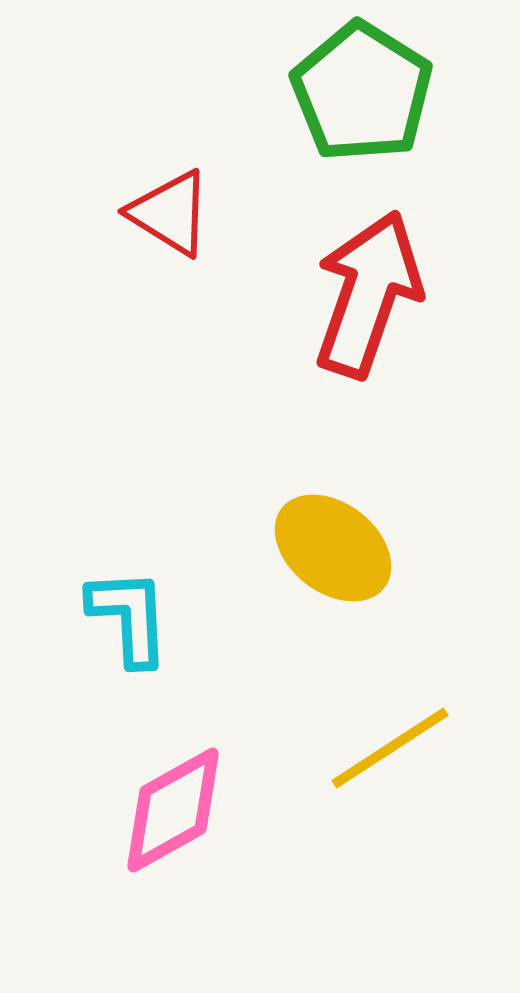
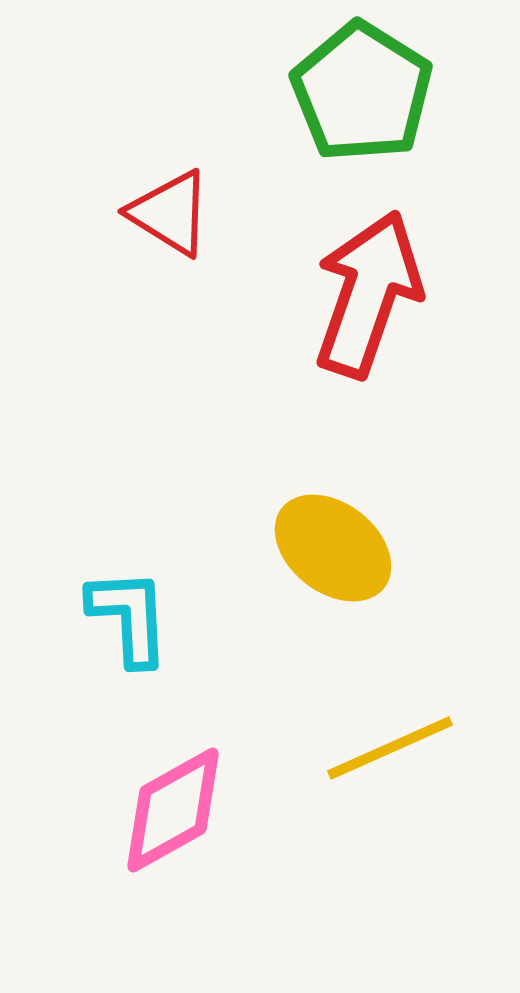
yellow line: rotated 9 degrees clockwise
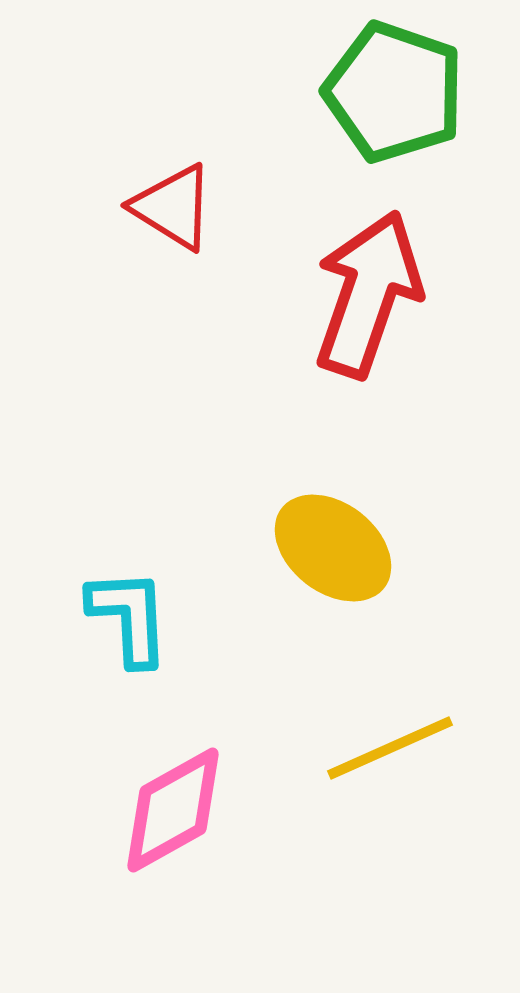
green pentagon: moved 32 px right; rotated 13 degrees counterclockwise
red triangle: moved 3 px right, 6 px up
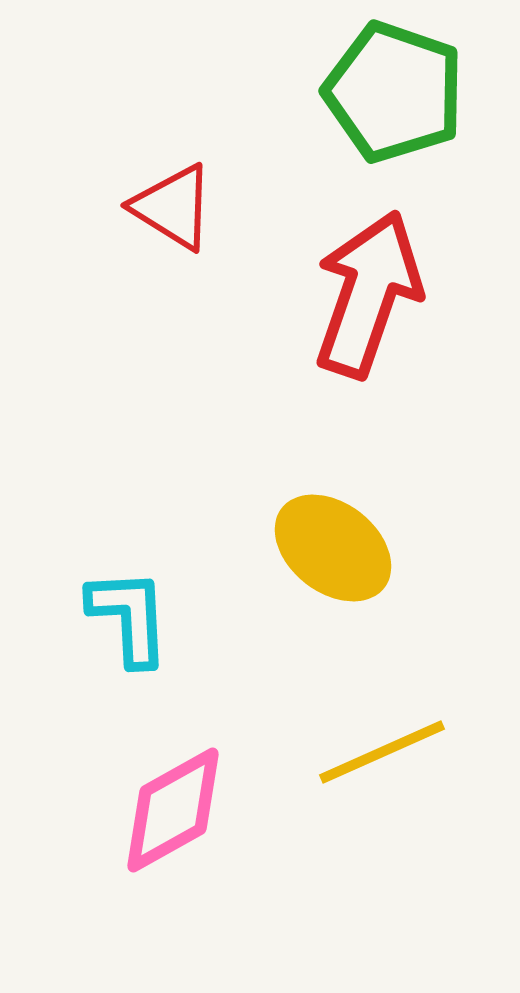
yellow line: moved 8 px left, 4 px down
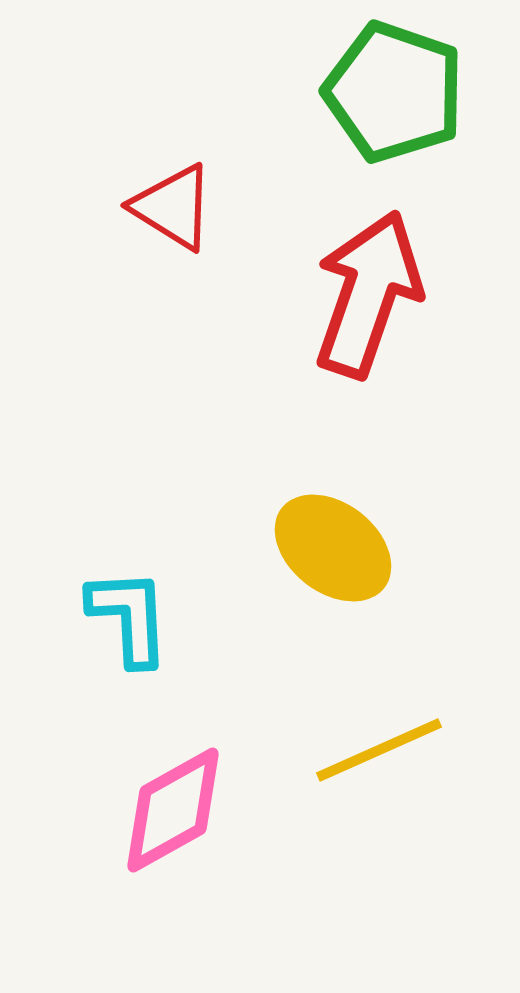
yellow line: moved 3 px left, 2 px up
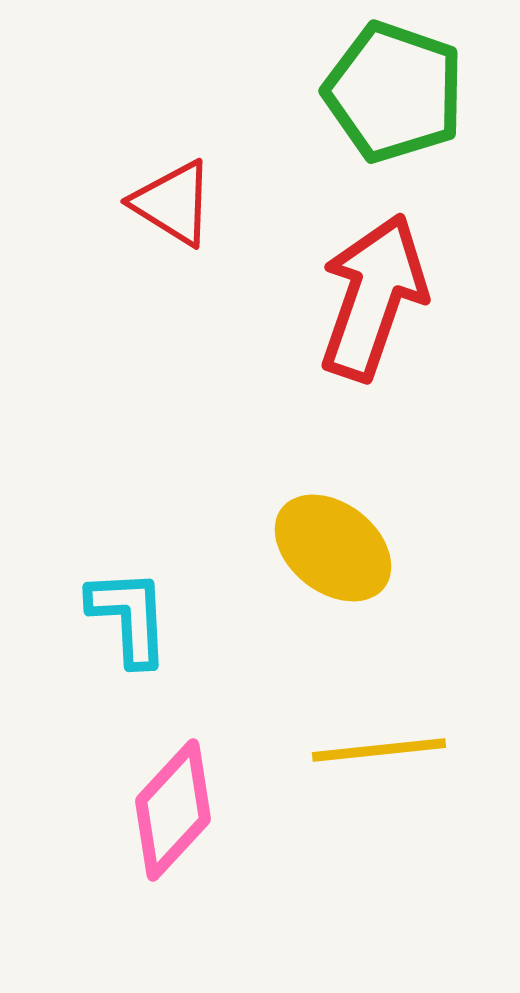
red triangle: moved 4 px up
red arrow: moved 5 px right, 3 px down
yellow line: rotated 18 degrees clockwise
pink diamond: rotated 18 degrees counterclockwise
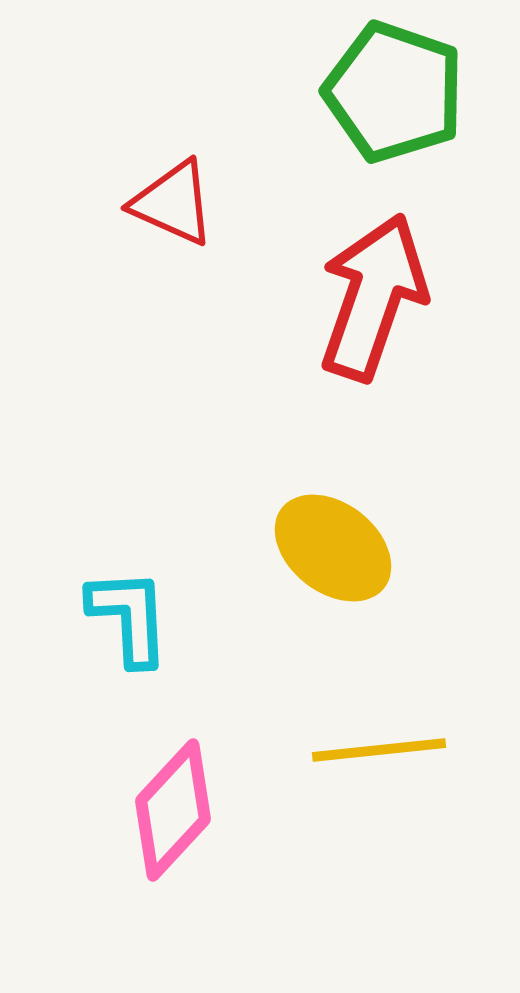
red triangle: rotated 8 degrees counterclockwise
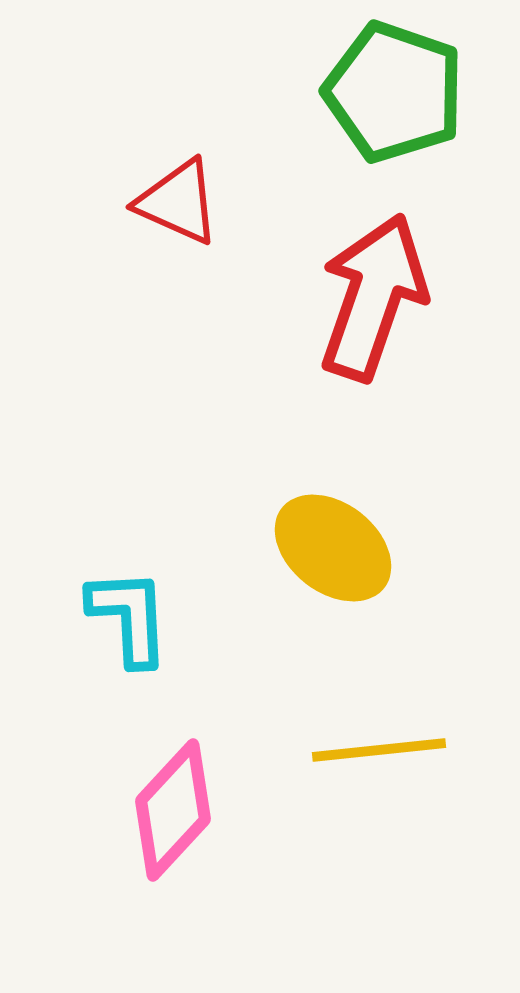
red triangle: moved 5 px right, 1 px up
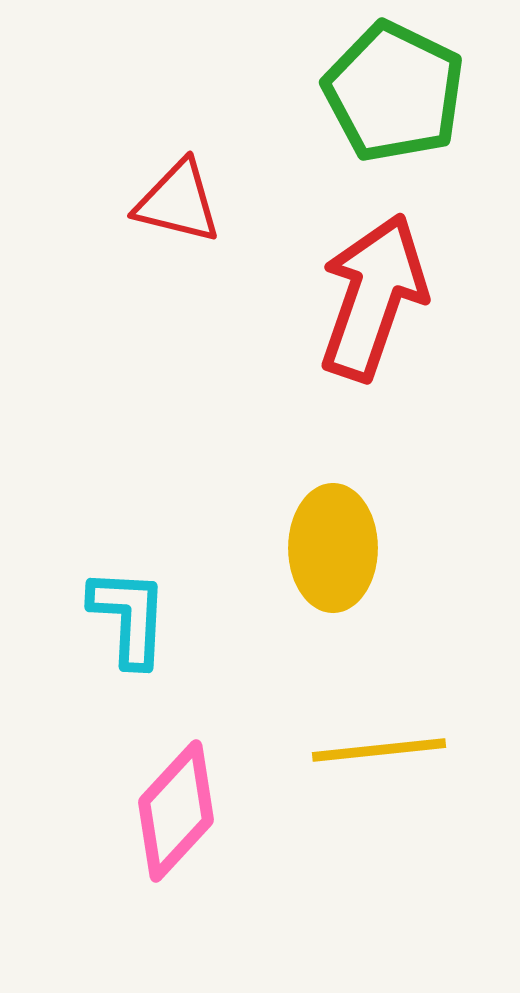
green pentagon: rotated 7 degrees clockwise
red triangle: rotated 10 degrees counterclockwise
yellow ellipse: rotated 52 degrees clockwise
cyan L-shape: rotated 6 degrees clockwise
pink diamond: moved 3 px right, 1 px down
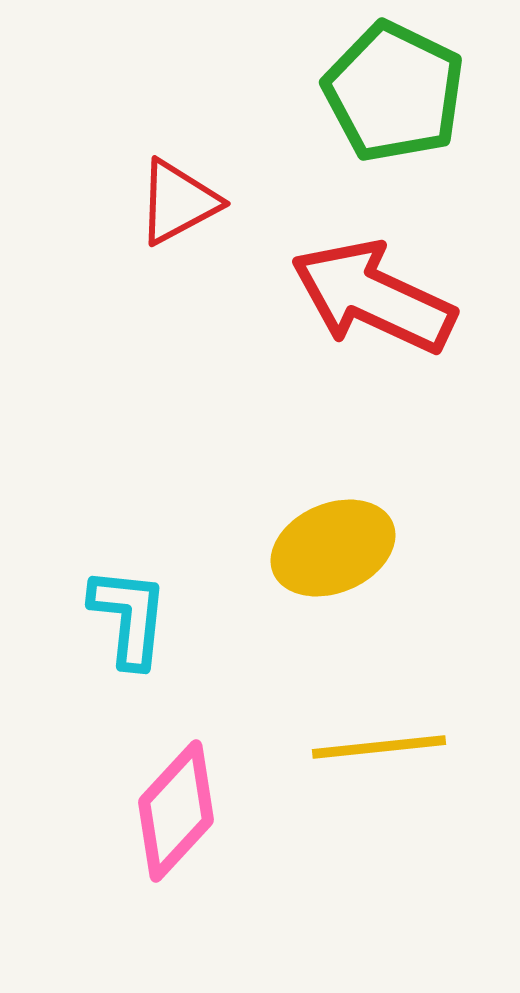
red triangle: rotated 42 degrees counterclockwise
red arrow: rotated 84 degrees counterclockwise
yellow ellipse: rotated 67 degrees clockwise
cyan L-shape: rotated 3 degrees clockwise
yellow line: moved 3 px up
